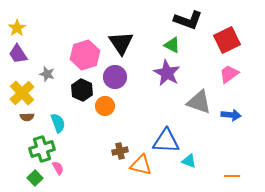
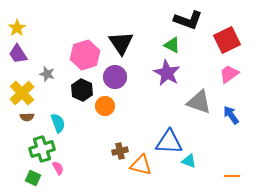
blue arrow: rotated 132 degrees counterclockwise
blue triangle: moved 3 px right, 1 px down
green square: moved 2 px left; rotated 21 degrees counterclockwise
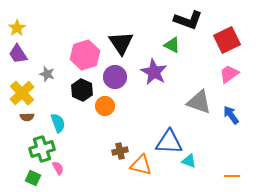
purple star: moved 13 px left, 1 px up
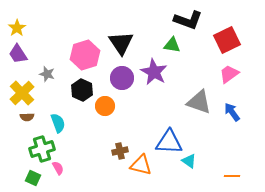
green triangle: rotated 18 degrees counterclockwise
purple circle: moved 7 px right, 1 px down
blue arrow: moved 1 px right, 3 px up
cyan triangle: rotated 14 degrees clockwise
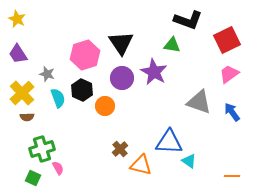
yellow star: moved 9 px up; rotated 12 degrees counterclockwise
cyan semicircle: moved 25 px up
brown cross: moved 2 px up; rotated 28 degrees counterclockwise
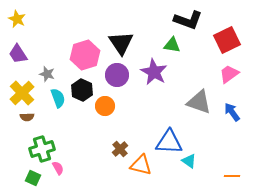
purple circle: moved 5 px left, 3 px up
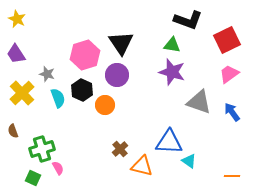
purple trapezoid: moved 2 px left
purple star: moved 18 px right; rotated 12 degrees counterclockwise
orange circle: moved 1 px up
brown semicircle: moved 14 px left, 14 px down; rotated 72 degrees clockwise
orange triangle: moved 1 px right, 1 px down
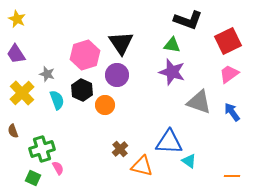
red square: moved 1 px right, 1 px down
cyan semicircle: moved 1 px left, 2 px down
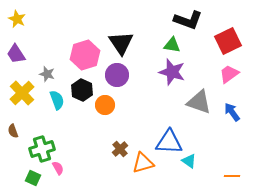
orange triangle: moved 1 px right, 3 px up; rotated 30 degrees counterclockwise
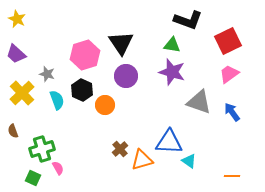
purple trapezoid: rotated 15 degrees counterclockwise
purple circle: moved 9 px right, 1 px down
orange triangle: moved 1 px left, 3 px up
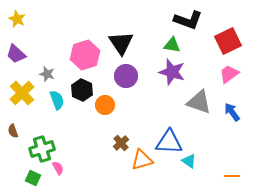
brown cross: moved 1 px right, 6 px up
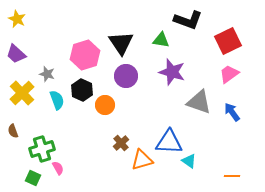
green triangle: moved 11 px left, 5 px up
